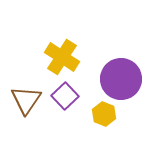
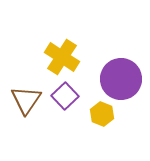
yellow hexagon: moved 2 px left
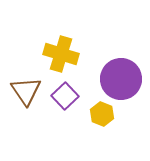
yellow cross: moved 1 px left, 3 px up; rotated 16 degrees counterclockwise
brown triangle: moved 9 px up; rotated 8 degrees counterclockwise
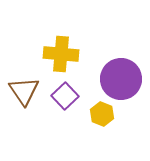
yellow cross: rotated 12 degrees counterclockwise
brown triangle: moved 2 px left
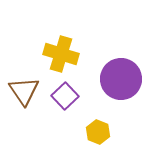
yellow cross: rotated 12 degrees clockwise
yellow hexagon: moved 4 px left, 18 px down
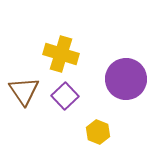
purple circle: moved 5 px right
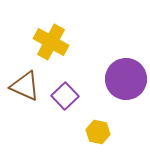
yellow cross: moved 10 px left, 12 px up; rotated 12 degrees clockwise
brown triangle: moved 1 px right, 5 px up; rotated 32 degrees counterclockwise
yellow hexagon: rotated 10 degrees counterclockwise
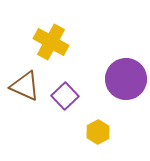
yellow hexagon: rotated 20 degrees clockwise
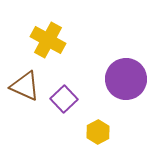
yellow cross: moved 3 px left, 2 px up
purple square: moved 1 px left, 3 px down
